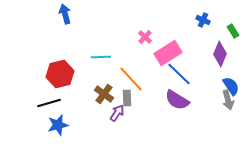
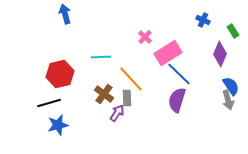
purple semicircle: rotated 75 degrees clockwise
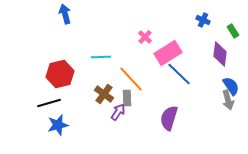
purple diamond: rotated 15 degrees counterclockwise
purple semicircle: moved 8 px left, 18 px down
purple arrow: moved 1 px right, 1 px up
